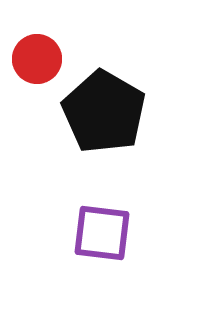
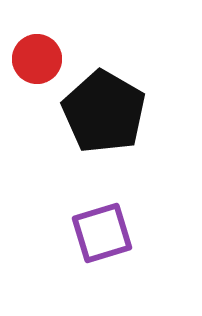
purple square: rotated 24 degrees counterclockwise
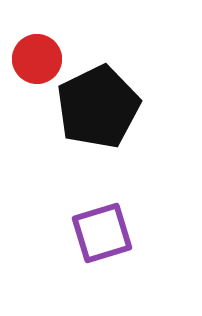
black pentagon: moved 6 px left, 5 px up; rotated 16 degrees clockwise
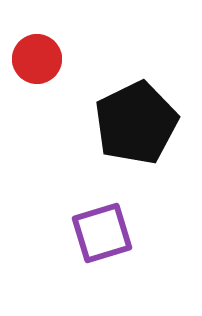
black pentagon: moved 38 px right, 16 px down
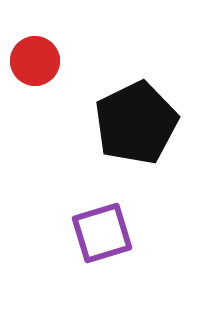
red circle: moved 2 px left, 2 px down
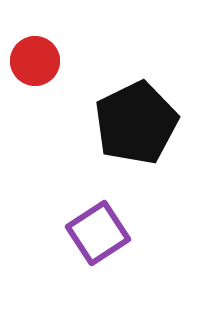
purple square: moved 4 px left; rotated 16 degrees counterclockwise
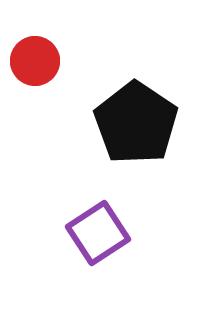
black pentagon: rotated 12 degrees counterclockwise
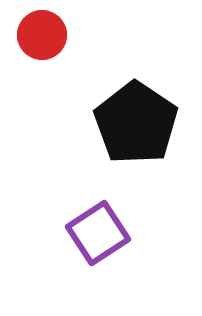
red circle: moved 7 px right, 26 px up
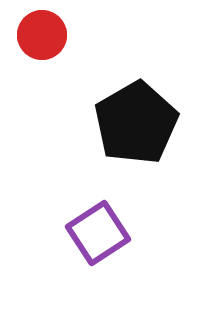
black pentagon: rotated 8 degrees clockwise
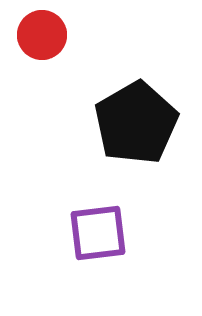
purple square: rotated 26 degrees clockwise
